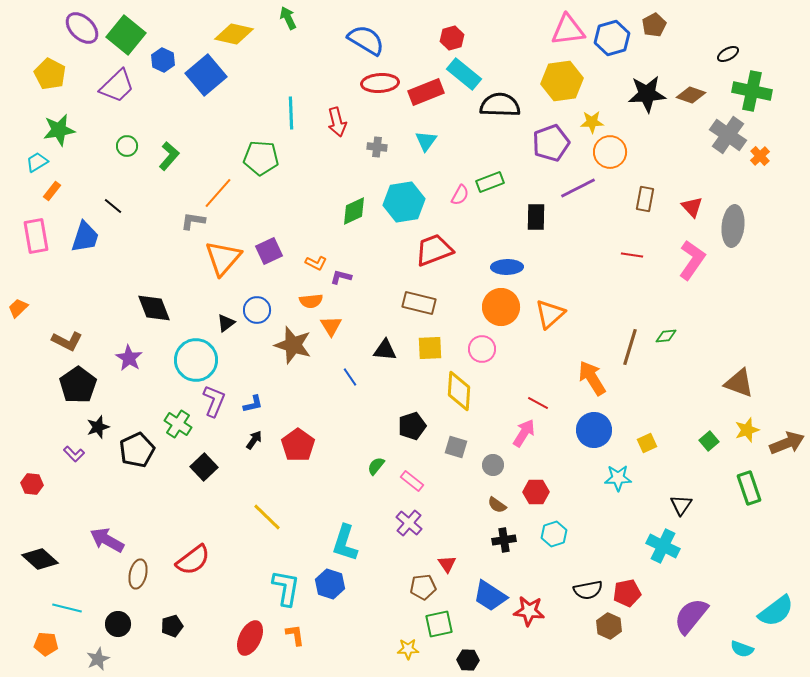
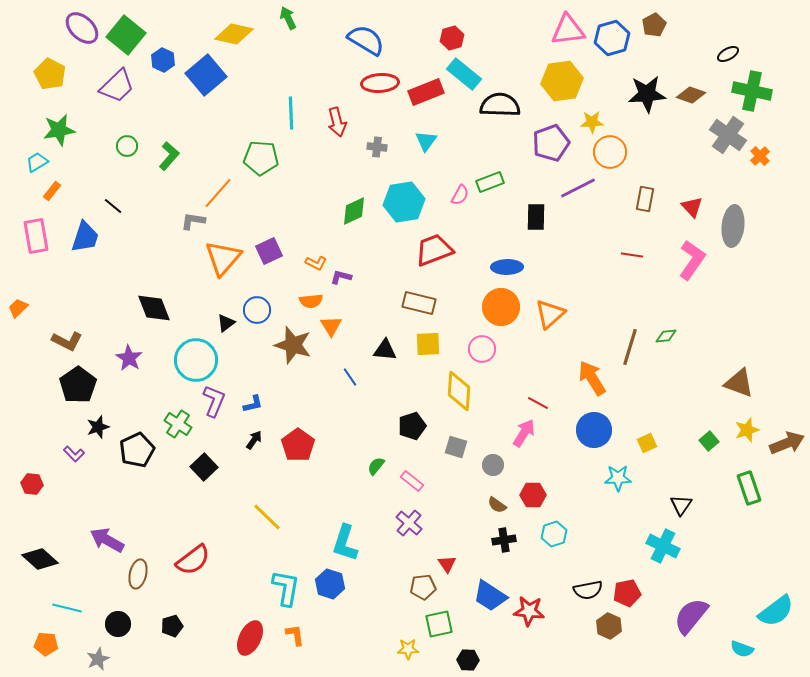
yellow square at (430, 348): moved 2 px left, 4 px up
red hexagon at (536, 492): moved 3 px left, 3 px down
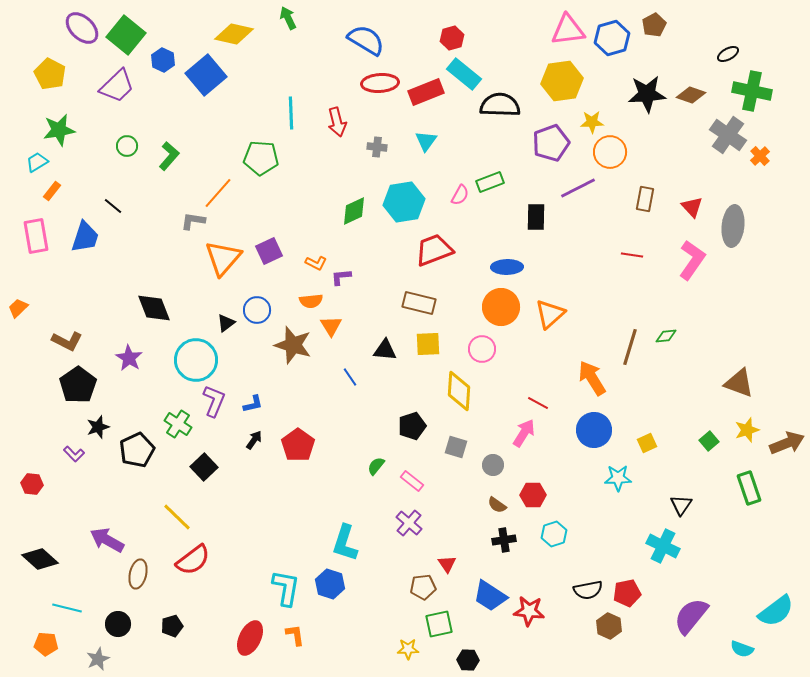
purple L-shape at (341, 277): rotated 20 degrees counterclockwise
yellow line at (267, 517): moved 90 px left
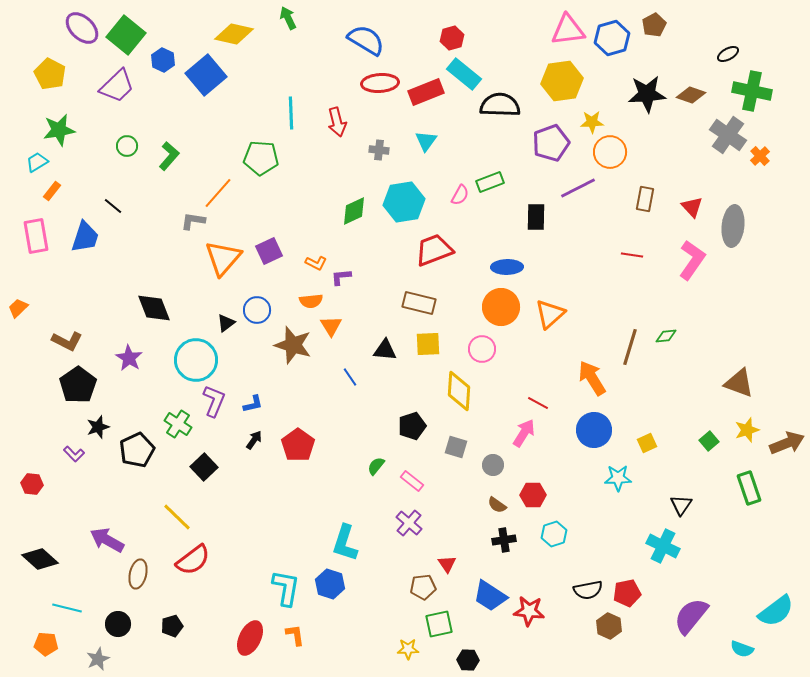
gray cross at (377, 147): moved 2 px right, 3 px down
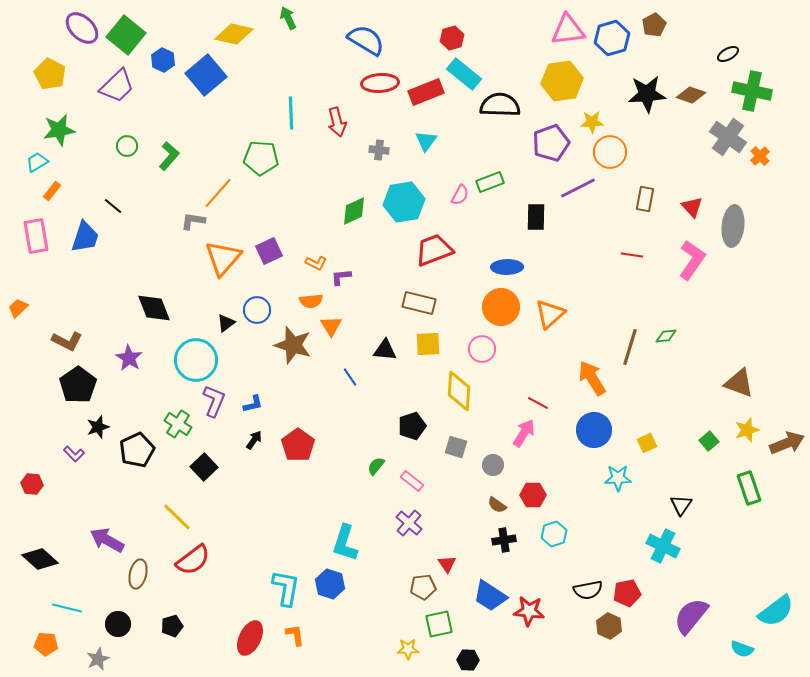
gray cross at (728, 135): moved 2 px down
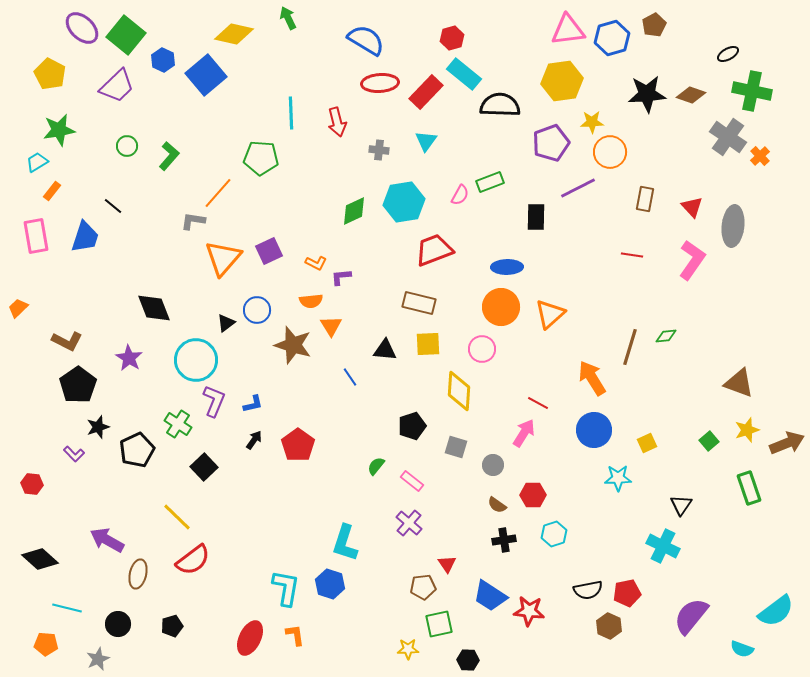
red rectangle at (426, 92): rotated 24 degrees counterclockwise
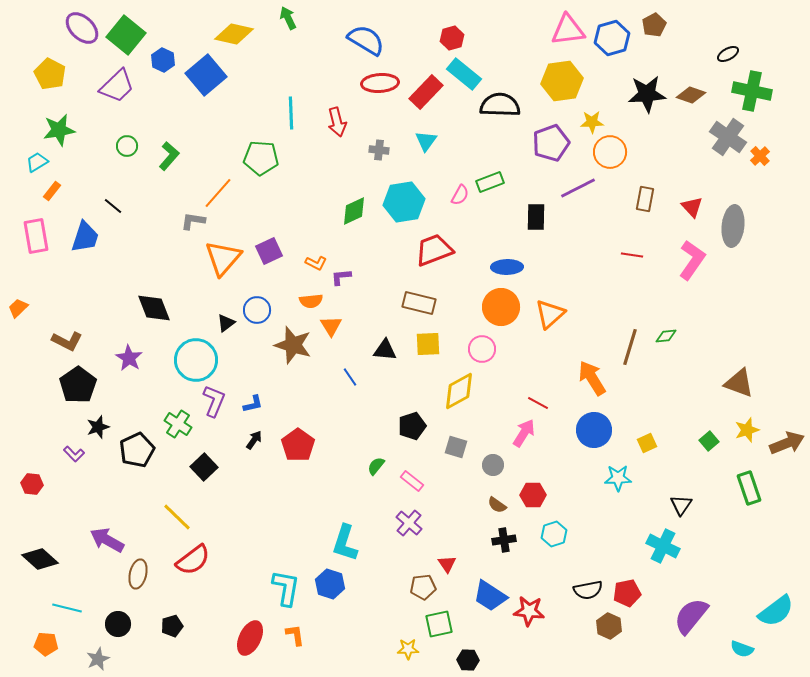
yellow diamond at (459, 391): rotated 57 degrees clockwise
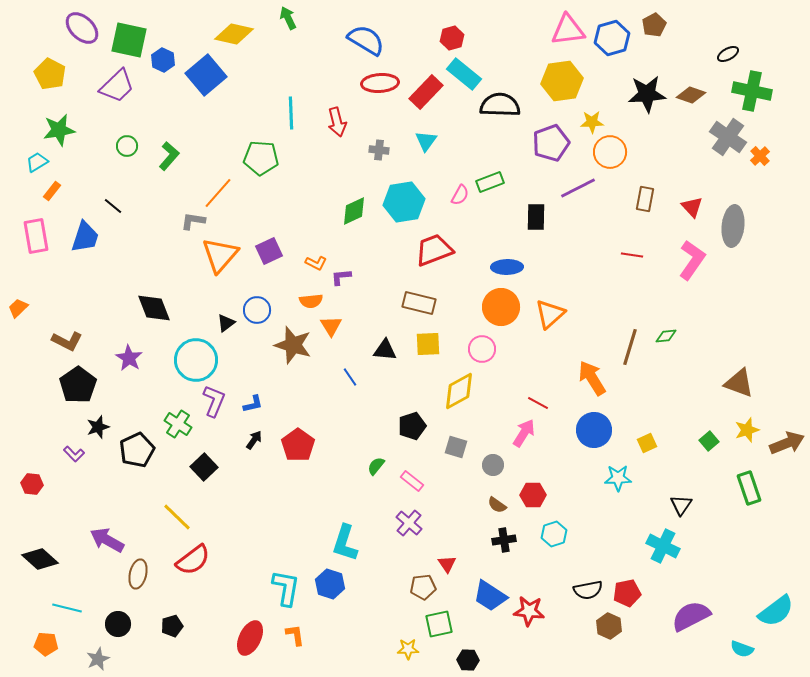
green square at (126, 35): moved 3 px right, 5 px down; rotated 27 degrees counterclockwise
orange triangle at (223, 258): moved 3 px left, 3 px up
purple semicircle at (691, 616): rotated 24 degrees clockwise
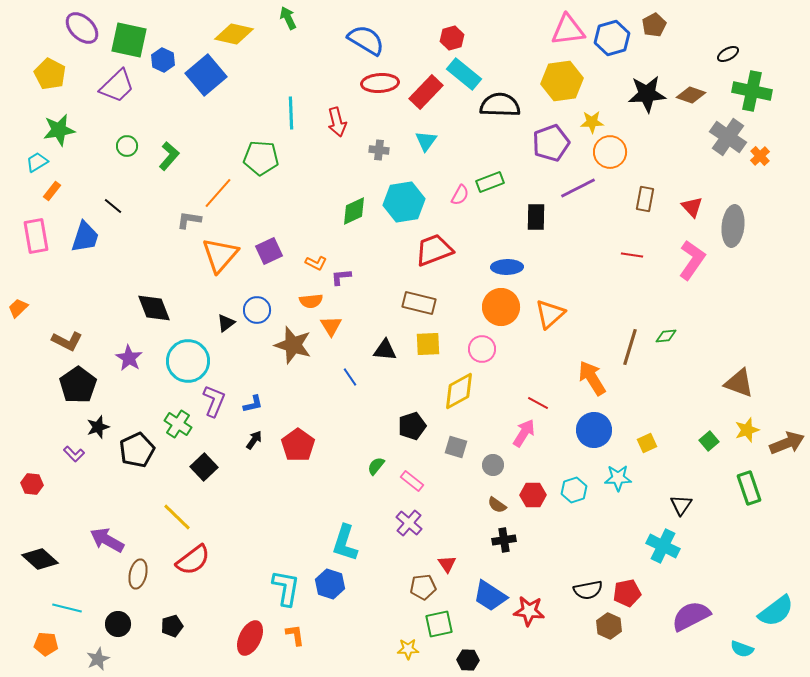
gray L-shape at (193, 221): moved 4 px left, 1 px up
cyan circle at (196, 360): moved 8 px left, 1 px down
cyan hexagon at (554, 534): moved 20 px right, 44 px up
